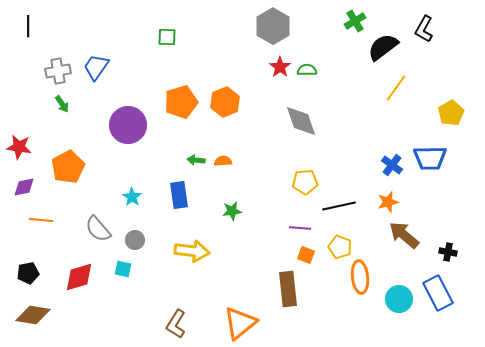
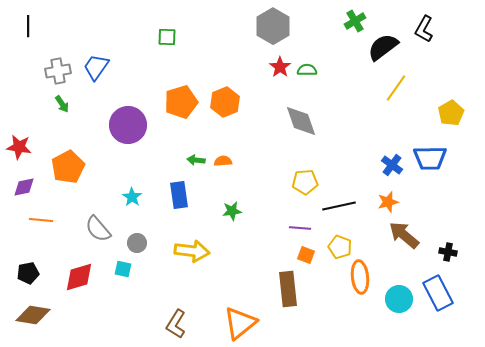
gray circle at (135, 240): moved 2 px right, 3 px down
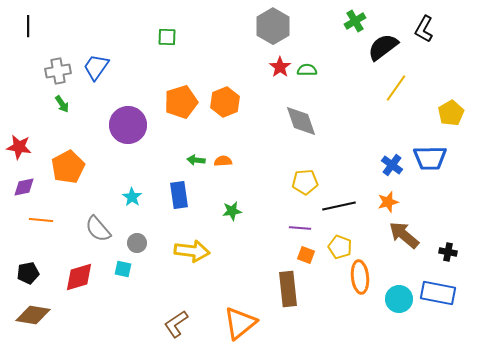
blue rectangle at (438, 293): rotated 52 degrees counterclockwise
brown L-shape at (176, 324): rotated 24 degrees clockwise
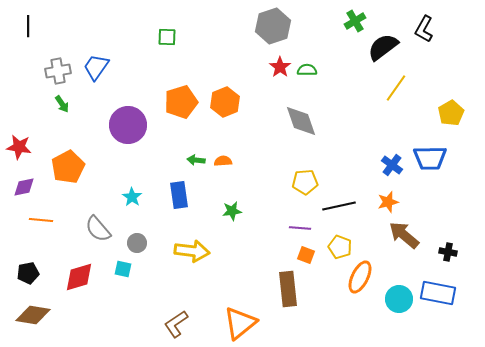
gray hexagon at (273, 26): rotated 12 degrees clockwise
orange ellipse at (360, 277): rotated 32 degrees clockwise
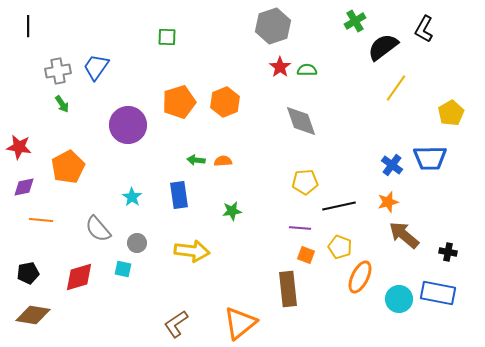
orange pentagon at (181, 102): moved 2 px left
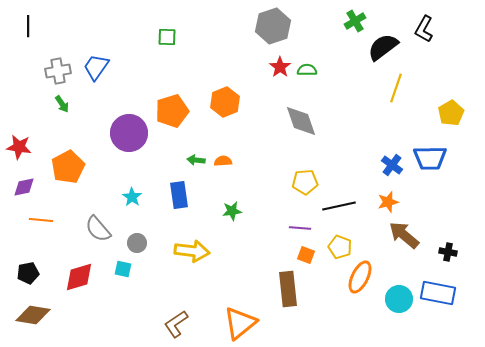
yellow line at (396, 88): rotated 16 degrees counterclockwise
orange pentagon at (179, 102): moved 7 px left, 9 px down
purple circle at (128, 125): moved 1 px right, 8 px down
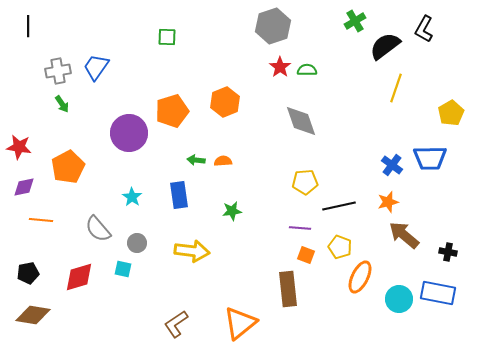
black semicircle at (383, 47): moved 2 px right, 1 px up
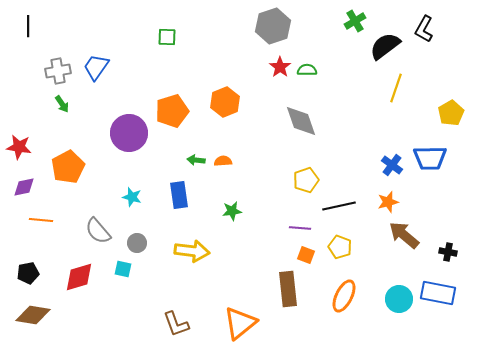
yellow pentagon at (305, 182): moved 1 px right, 2 px up; rotated 15 degrees counterclockwise
cyan star at (132, 197): rotated 18 degrees counterclockwise
gray semicircle at (98, 229): moved 2 px down
orange ellipse at (360, 277): moved 16 px left, 19 px down
brown L-shape at (176, 324): rotated 76 degrees counterclockwise
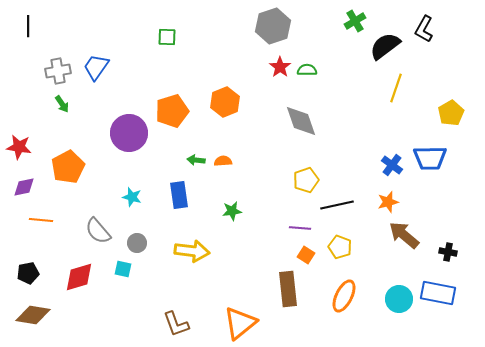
black line at (339, 206): moved 2 px left, 1 px up
orange square at (306, 255): rotated 12 degrees clockwise
